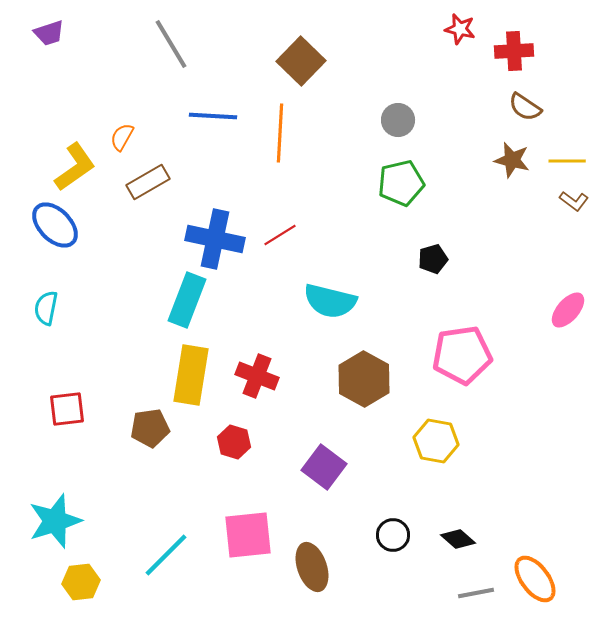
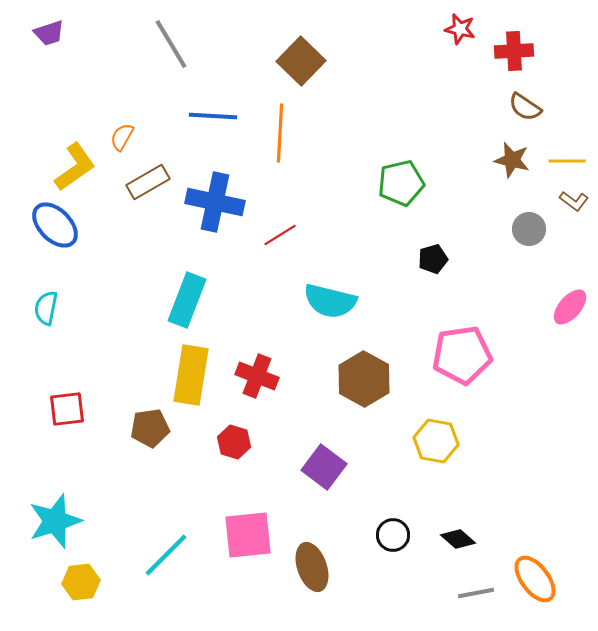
gray circle at (398, 120): moved 131 px right, 109 px down
blue cross at (215, 239): moved 37 px up
pink ellipse at (568, 310): moved 2 px right, 3 px up
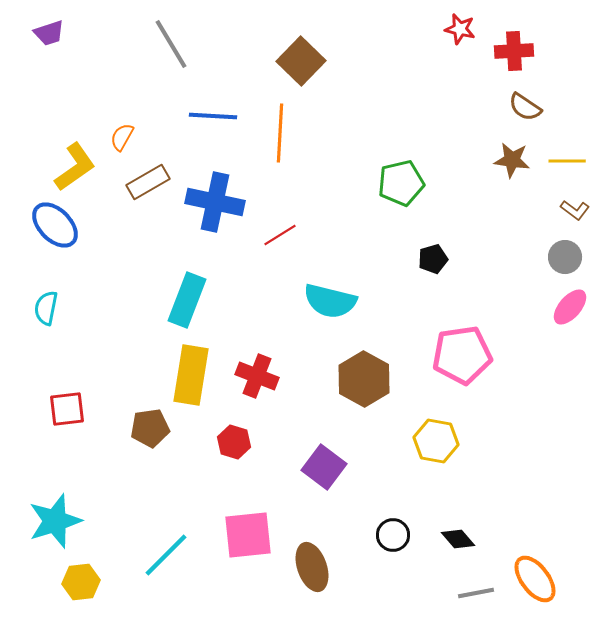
brown star at (512, 160): rotated 6 degrees counterclockwise
brown L-shape at (574, 201): moved 1 px right, 9 px down
gray circle at (529, 229): moved 36 px right, 28 px down
black diamond at (458, 539): rotated 8 degrees clockwise
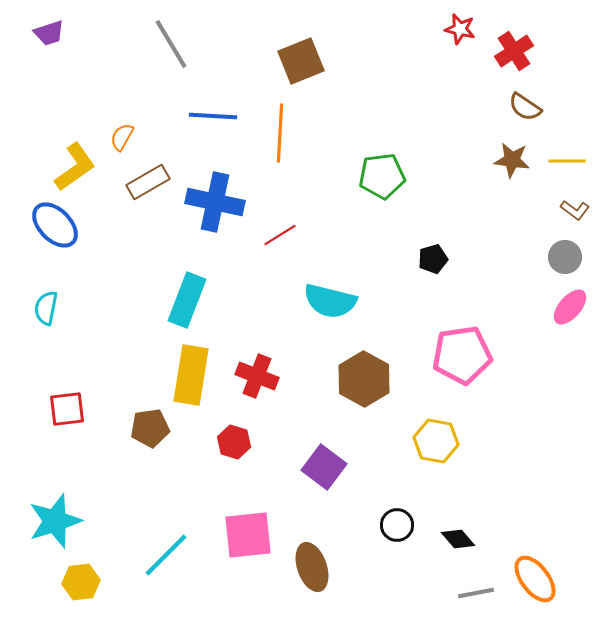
red cross at (514, 51): rotated 30 degrees counterclockwise
brown square at (301, 61): rotated 24 degrees clockwise
green pentagon at (401, 183): moved 19 px left, 7 px up; rotated 6 degrees clockwise
black circle at (393, 535): moved 4 px right, 10 px up
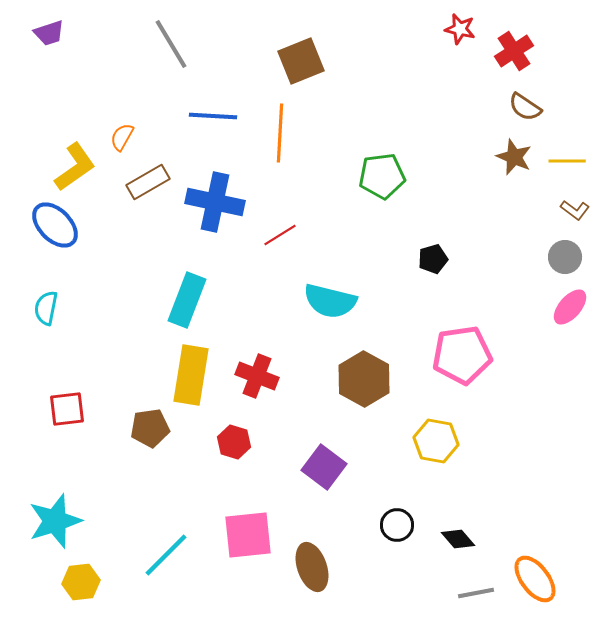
brown star at (512, 160): moved 2 px right, 3 px up; rotated 15 degrees clockwise
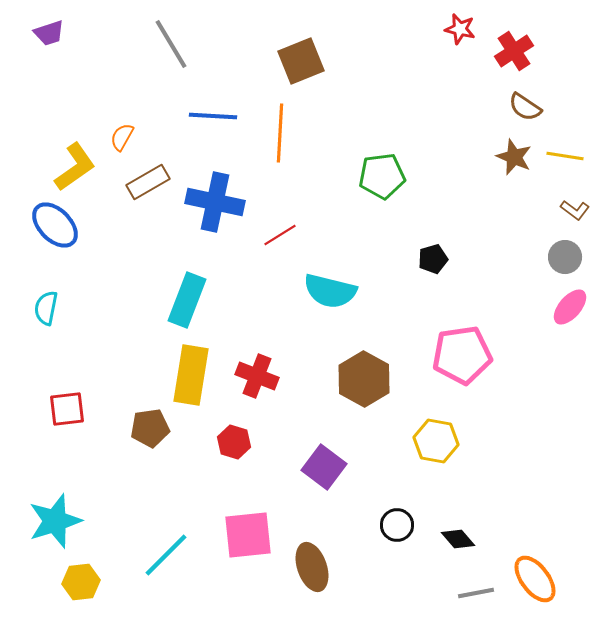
yellow line at (567, 161): moved 2 px left, 5 px up; rotated 9 degrees clockwise
cyan semicircle at (330, 301): moved 10 px up
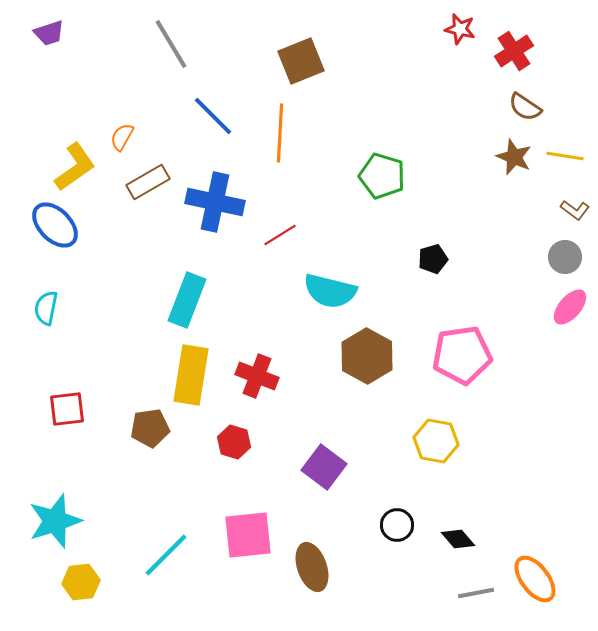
blue line at (213, 116): rotated 42 degrees clockwise
green pentagon at (382, 176): rotated 24 degrees clockwise
brown hexagon at (364, 379): moved 3 px right, 23 px up
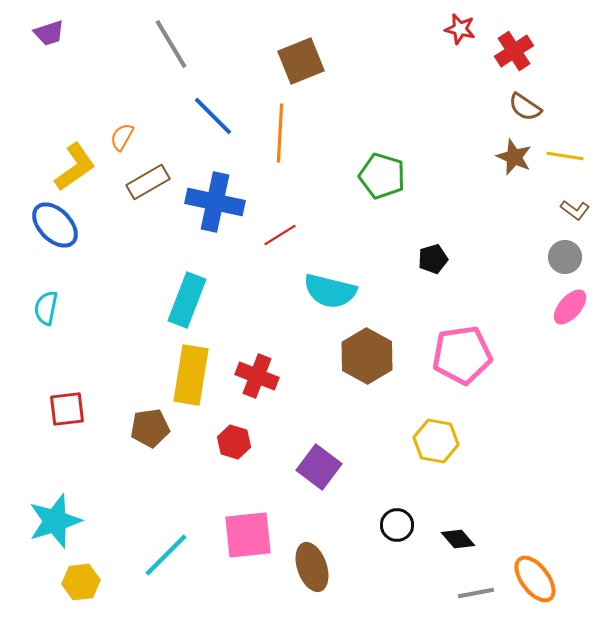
purple square at (324, 467): moved 5 px left
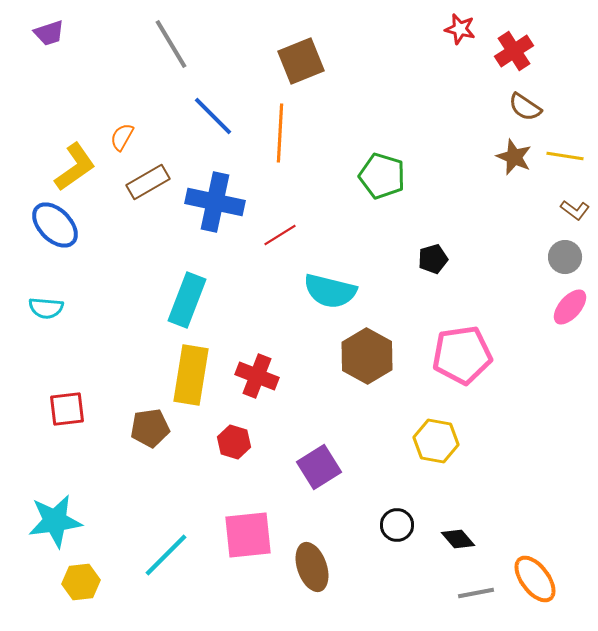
cyan semicircle at (46, 308): rotated 96 degrees counterclockwise
purple square at (319, 467): rotated 21 degrees clockwise
cyan star at (55, 521): rotated 10 degrees clockwise
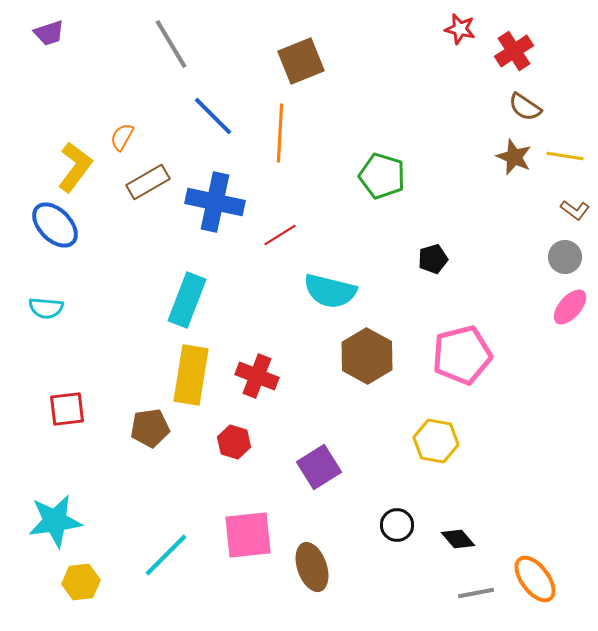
yellow L-shape at (75, 167): rotated 18 degrees counterclockwise
pink pentagon at (462, 355): rotated 6 degrees counterclockwise
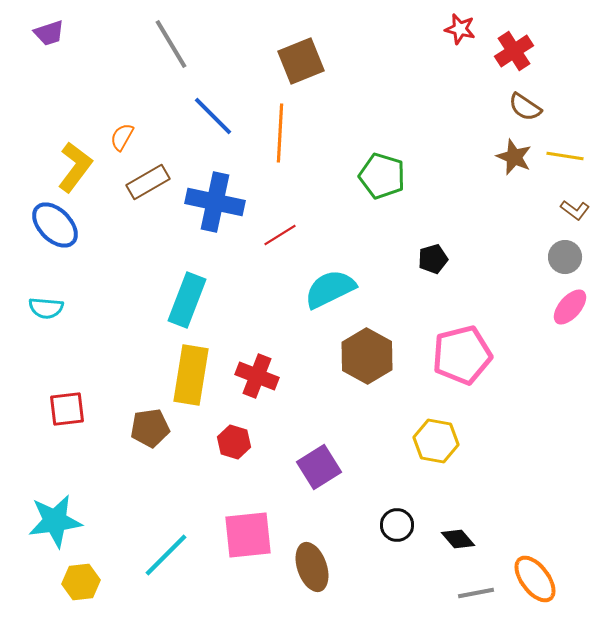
cyan semicircle at (330, 291): moved 2 px up; rotated 140 degrees clockwise
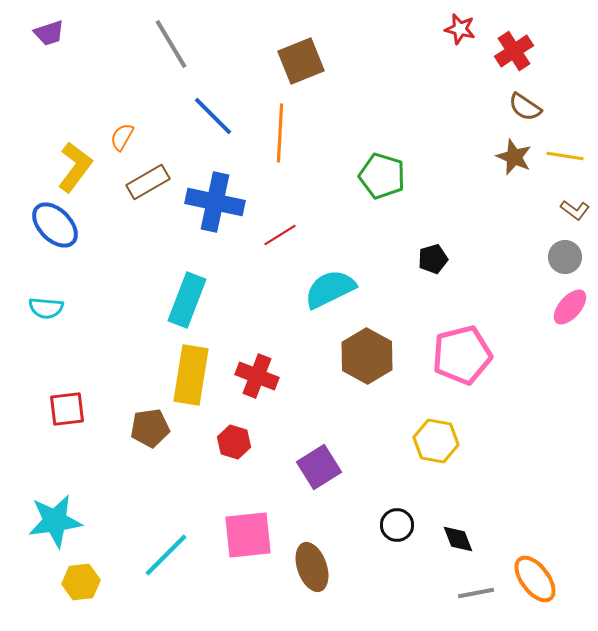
black diamond at (458, 539): rotated 20 degrees clockwise
